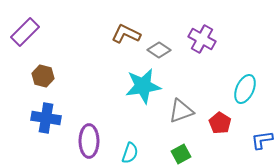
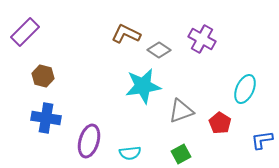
purple ellipse: rotated 16 degrees clockwise
cyan semicircle: rotated 65 degrees clockwise
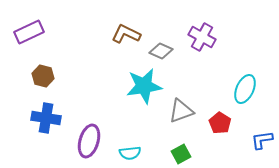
purple rectangle: moved 4 px right; rotated 20 degrees clockwise
purple cross: moved 2 px up
gray diamond: moved 2 px right, 1 px down; rotated 10 degrees counterclockwise
cyan star: moved 1 px right
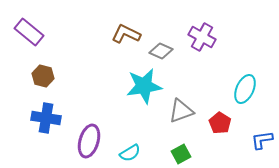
purple rectangle: rotated 64 degrees clockwise
cyan semicircle: rotated 25 degrees counterclockwise
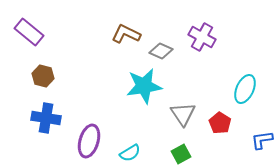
gray triangle: moved 2 px right, 3 px down; rotated 44 degrees counterclockwise
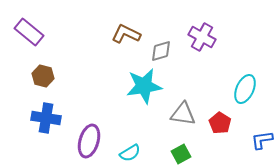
gray diamond: rotated 40 degrees counterclockwise
gray triangle: rotated 48 degrees counterclockwise
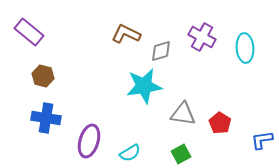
cyan ellipse: moved 41 px up; rotated 28 degrees counterclockwise
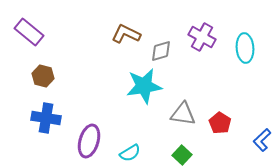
blue L-shape: rotated 35 degrees counterclockwise
green square: moved 1 px right, 1 px down; rotated 18 degrees counterclockwise
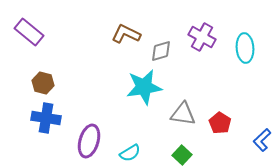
brown hexagon: moved 7 px down
cyan star: moved 1 px down
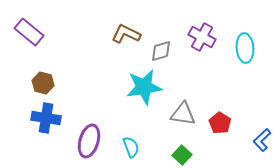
cyan semicircle: moved 1 px right, 6 px up; rotated 80 degrees counterclockwise
